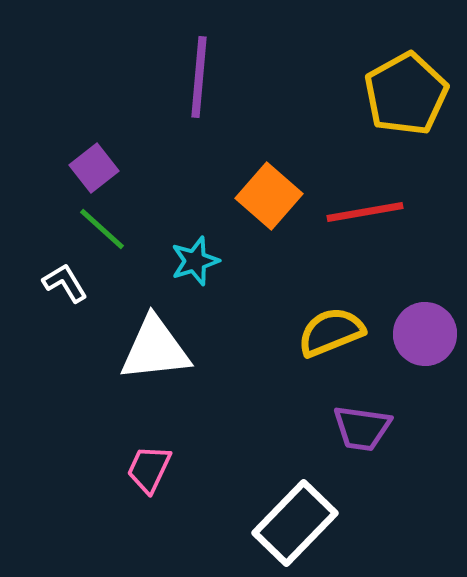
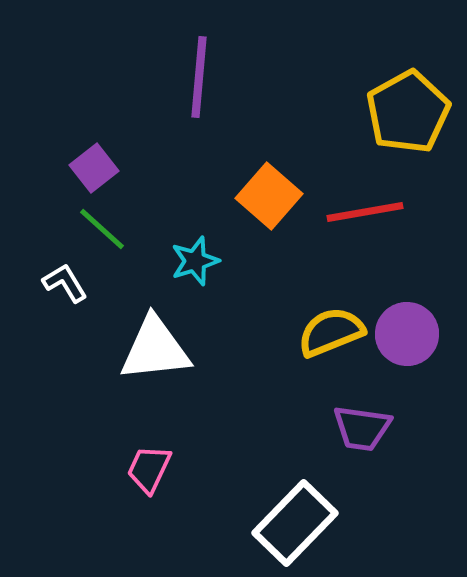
yellow pentagon: moved 2 px right, 18 px down
purple circle: moved 18 px left
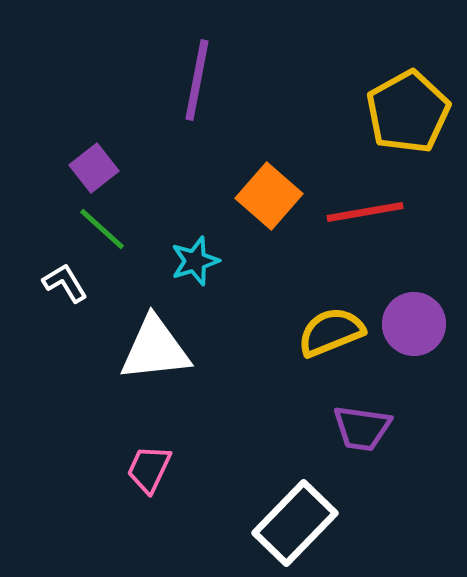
purple line: moved 2 px left, 3 px down; rotated 6 degrees clockwise
purple circle: moved 7 px right, 10 px up
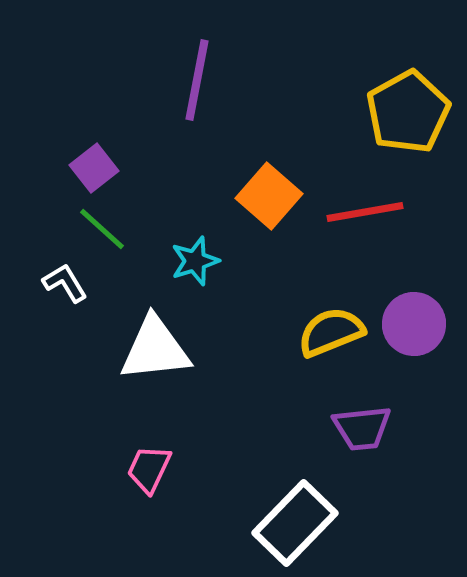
purple trapezoid: rotated 14 degrees counterclockwise
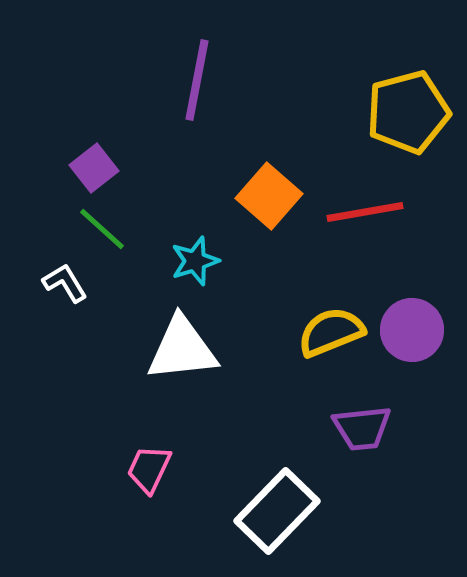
yellow pentagon: rotated 14 degrees clockwise
purple circle: moved 2 px left, 6 px down
white triangle: moved 27 px right
white rectangle: moved 18 px left, 12 px up
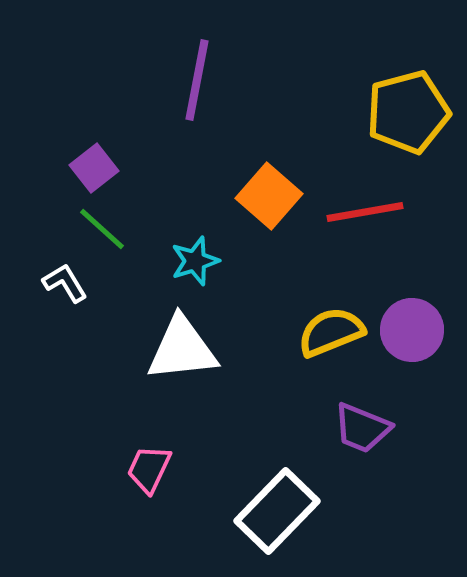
purple trapezoid: rotated 28 degrees clockwise
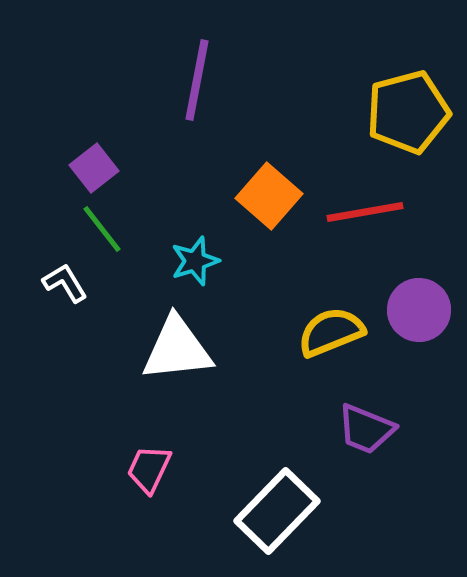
green line: rotated 10 degrees clockwise
purple circle: moved 7 px right, 20 px up
white triangle: moved 5 px left
purple trapezoid: moved 4 px right, 1 px down
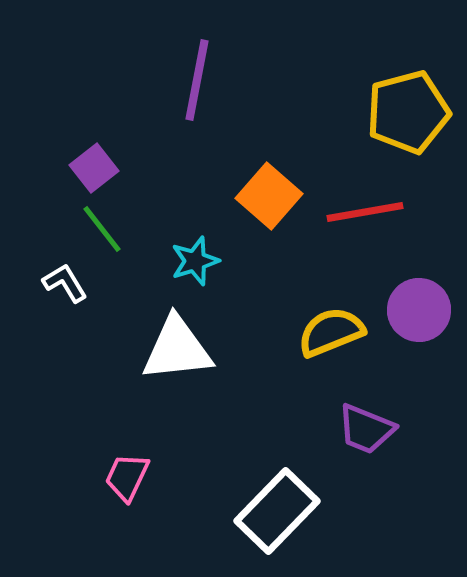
pink trapezoid: moved 22 px left, 8 px down
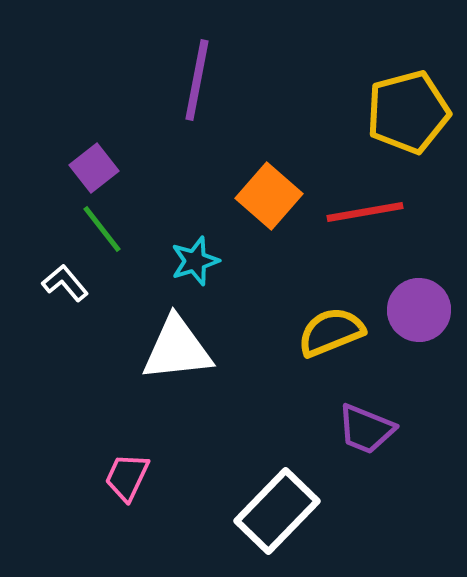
white L-shape: rotated 9 degrees counterclockwise
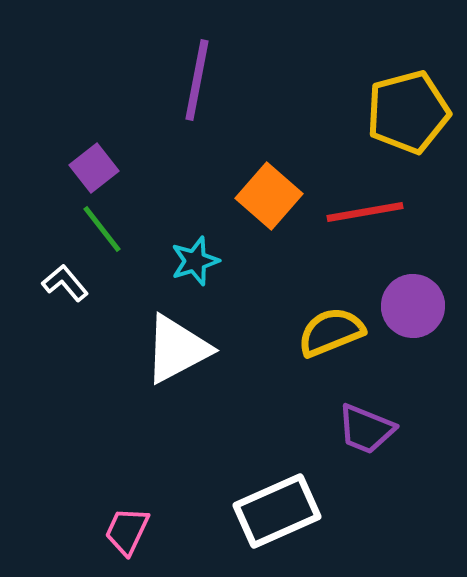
purple circle: moved 6 px left, 4 px up
white triangle: rotated 22 degrees counterclockwise
pink trapezoid: moved 54 px down
white rectangle: rotated 22 degrees clockwise
